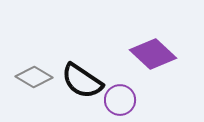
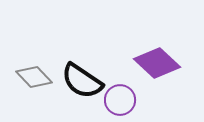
purple diamond: moved 4 px right, 9 px down
gray diamond: rotated 15 degrees clockwise
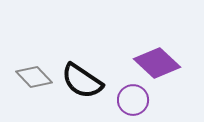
purple circle: moved 13 px right
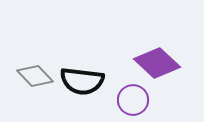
gray diamond: moved 1 px right, 1 px up
black semicircle: rotated 27 degrees counterclockwise
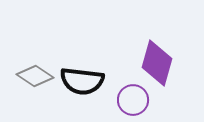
purple diamond: rotated 63 degrees clockwise
gray diamond: rotated 12 degrees counterclockwise
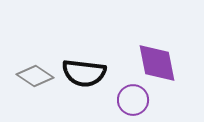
purple diamond: rotated 27 degrees counterclockwise
black semicircle: moved 2 px right, 8 px up
